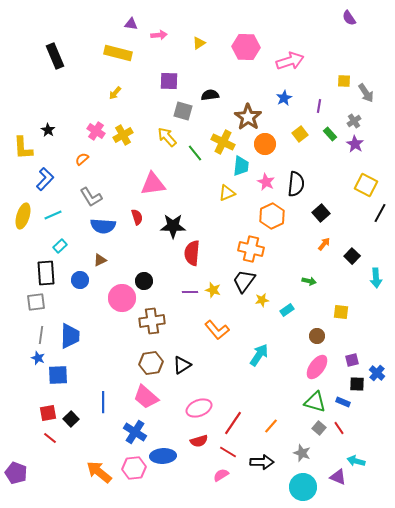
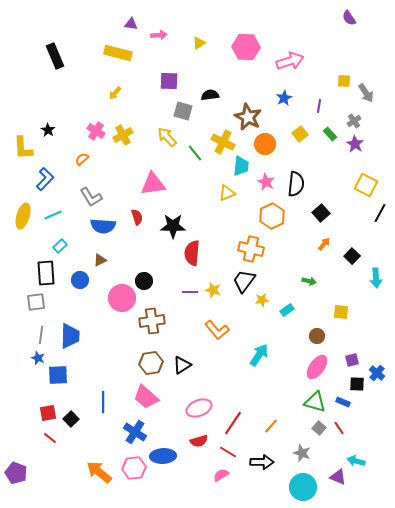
brown star at (248, 117): rotated 8 degrees counterclockwise
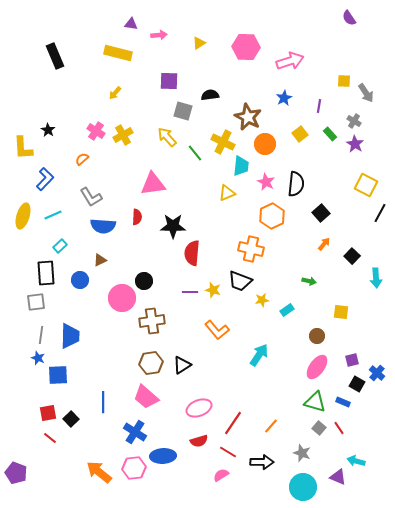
gray cross at (354, 121): rotated 24 degrees counterclockwise
red semicircle at (137, 217): rotated 21 degrees clockwise
black trapezoid at (244, 281): moved 4 px left; rotated 105 degrees counterclockwise
black square at (357, 384): rotated 28 degrees clockwise
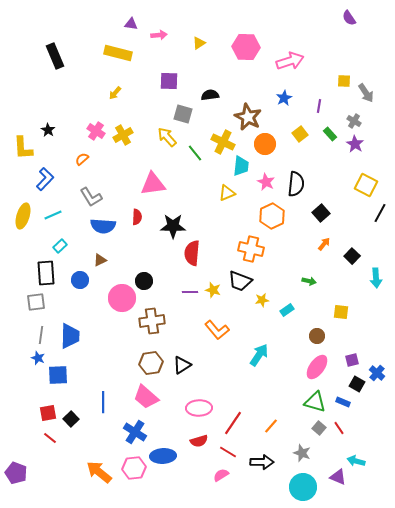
gray square at (183, 111): moved 3 px down
pink ellipse at (199, 408): rotated 20 degrees clockwise
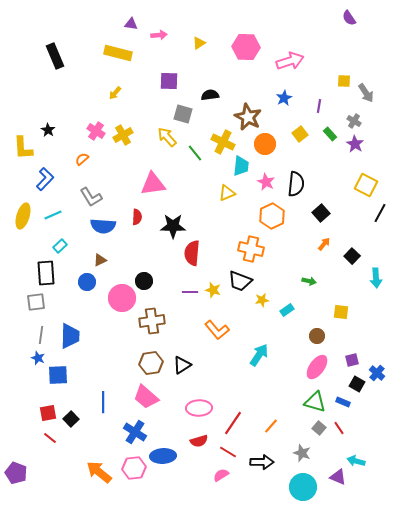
blue circle at (80, 280): moved 7 px right, 2 px down
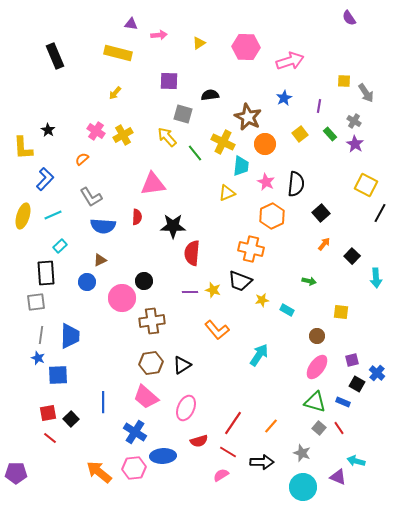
cyan rectangle at (287, 310): rotated 64 degrees clockwise
pink ellipse at (199, 408): moved 13 px left; rotated 65 degrees counterclockwise
purple pentagon at (16, 473): rotated 20 degrees counterclockwise
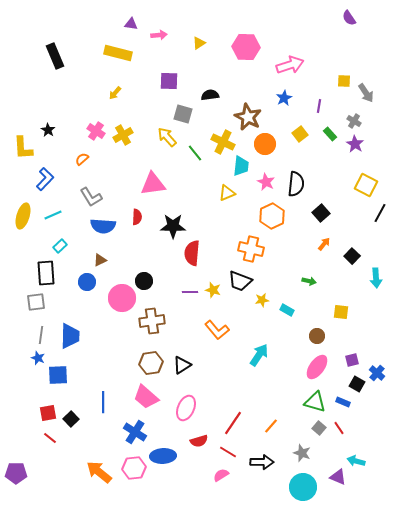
pink arrow at (290, 61): moved 4 px down
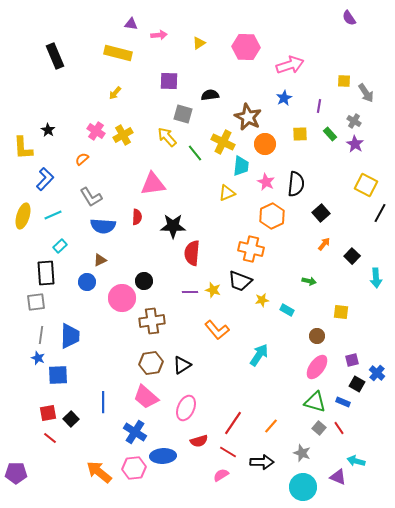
yellow square at (300, 134): rotated 35 degrees clockwise
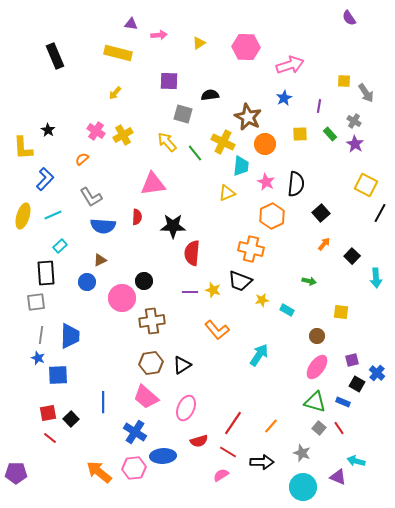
yellow arrow at (167, 137): moved 5 px down
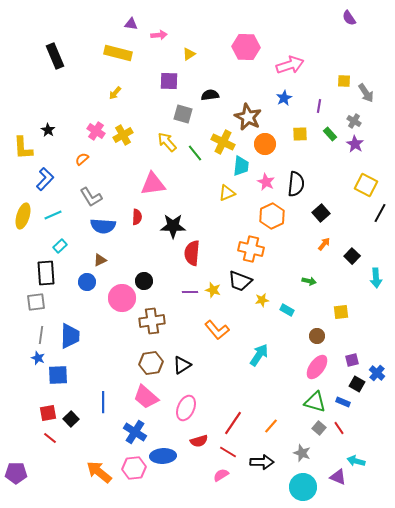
yellow triangle at (199, 43): moved 10 px left, 11 px down
yellow square at (341, 312): rotated 14 degrees counterclockwise
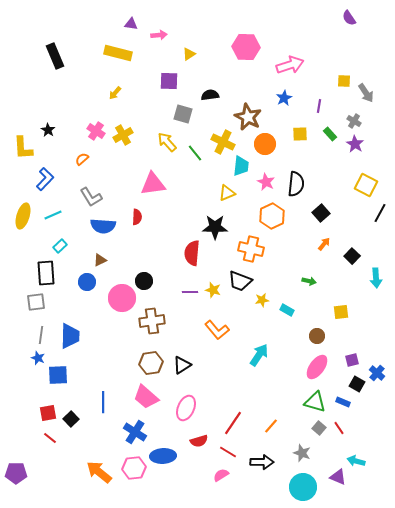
black star at (173, 226): moved 42 px right, 1 px down
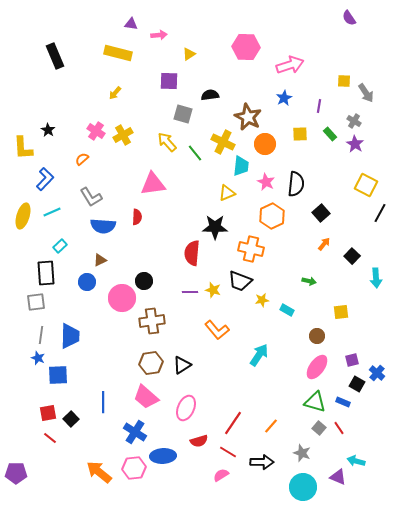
cyan line at (53, 215): moved 1 px left, 3 px up
